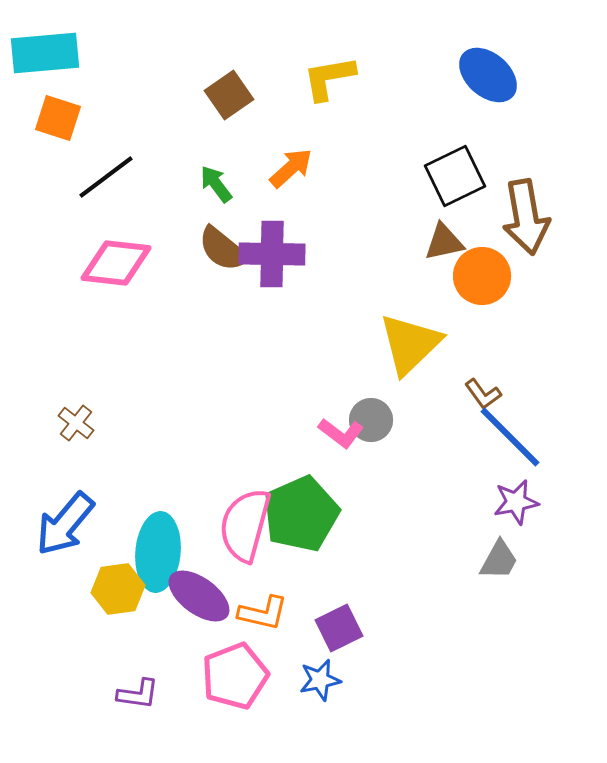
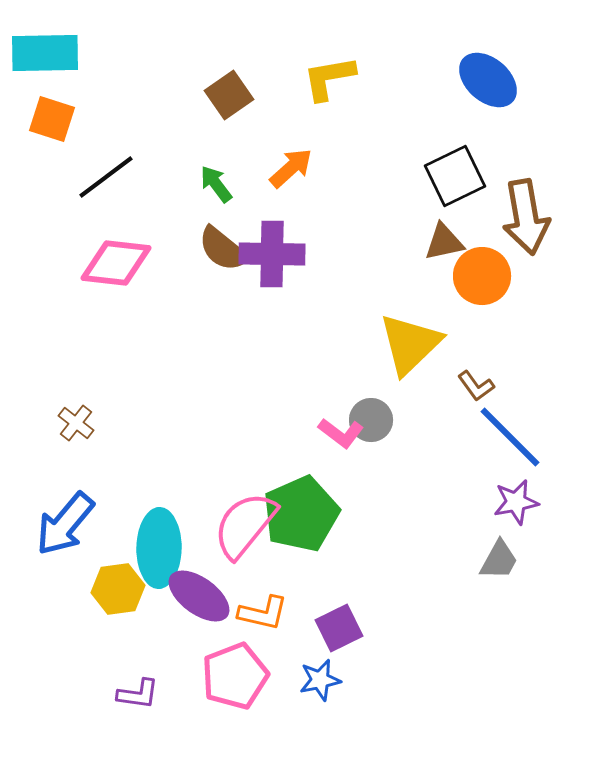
cyan rectangle: rotated 4 degrees clockwise
blue ellipse: moved 5 px down
orange square: moved 6 px left, 1 px down
brown L-shape: moved 7 px left, 8 px up
pink semicircle: rotated 24 degrees clockwise
cyan ellipse: moved 1 px right, 4 px up; rotated 4 degrees counterclockwise
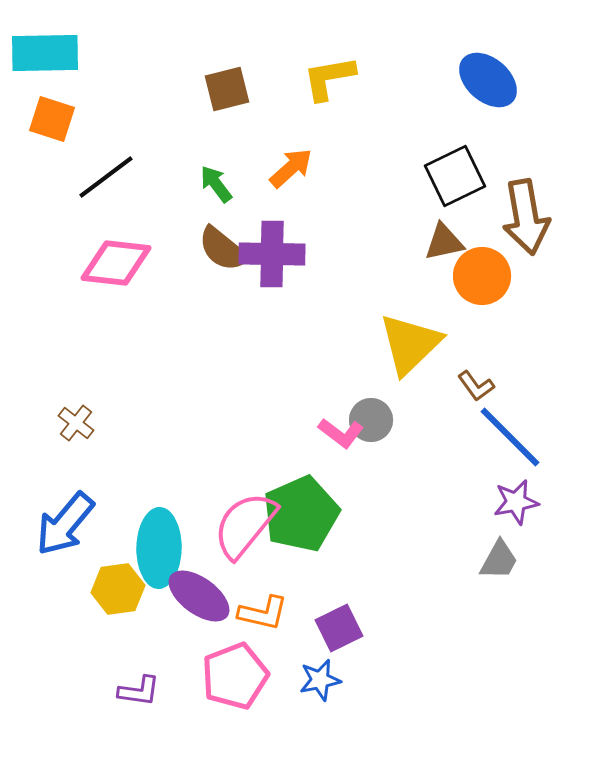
brown square: moved 2 px left, 6 px up; rotated 21 degrees clockwise
purple L-shape: moved 1 px right, 3 px up
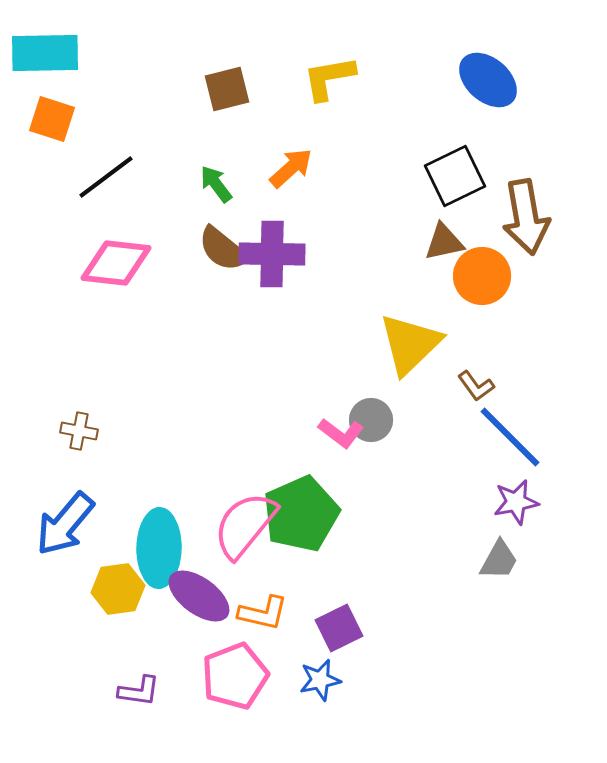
brown cross: moved 3 px right, 8 px down; rotated 27 degrees counterclockwise
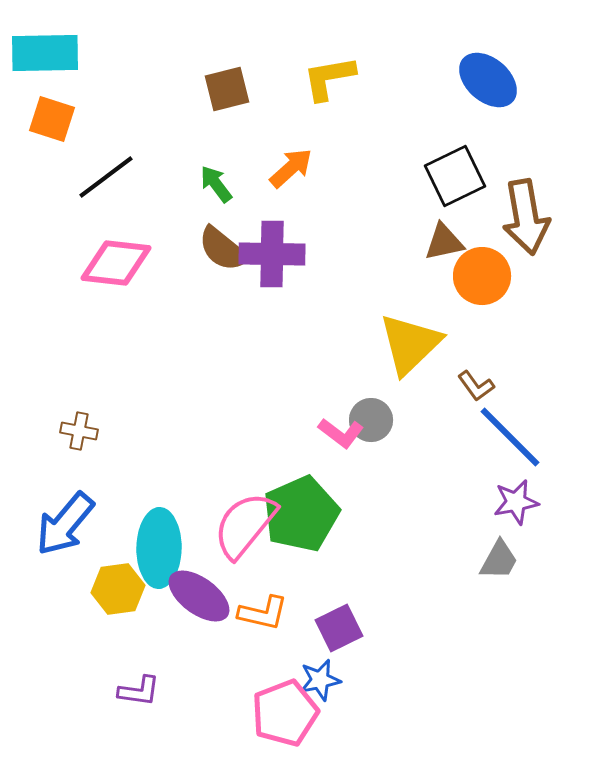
pink pentagon: moved 50 px right, 37 px down
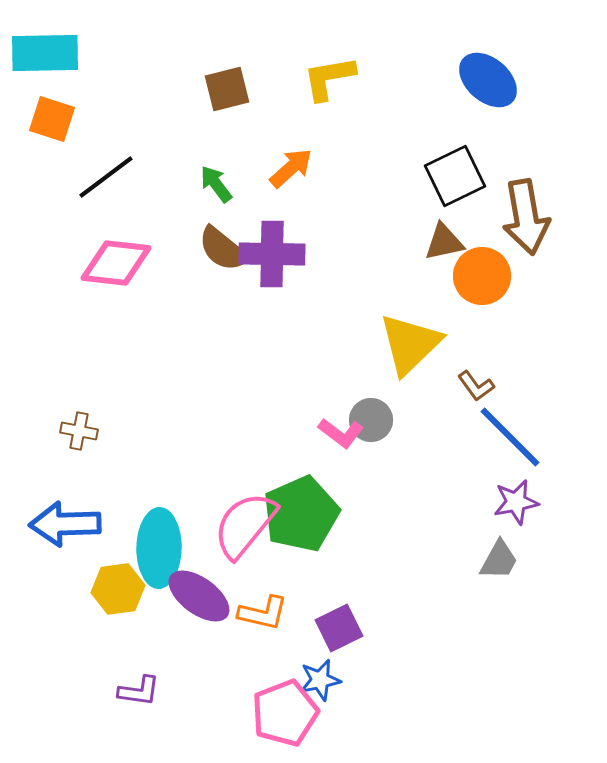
blue arrow: rotated 48 degrees clockwise
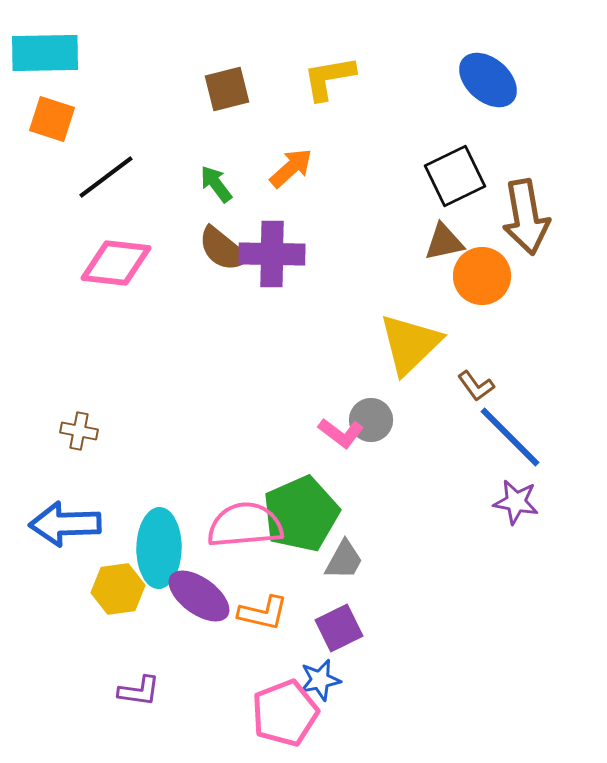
purple star: rotated 21 degrees clockwise
pink semicircle: rotated 46 degrees clockwise
gray trapezoid: moved 155 px left
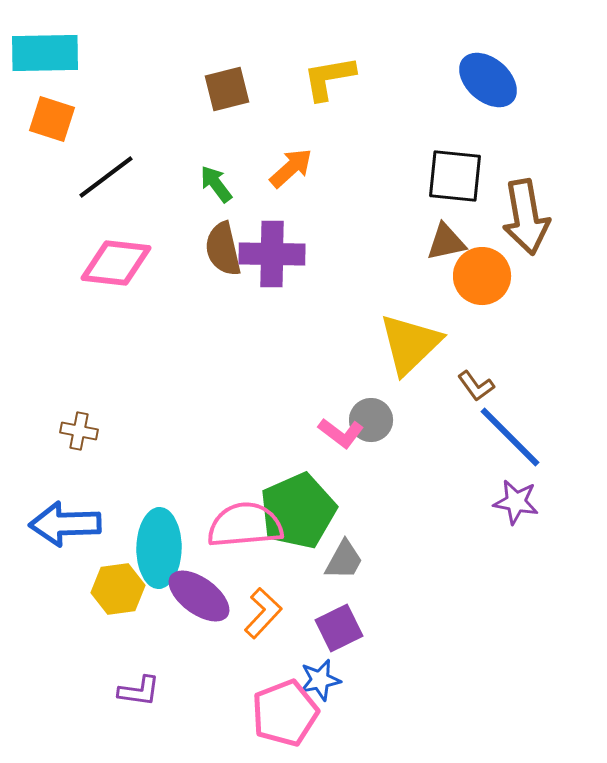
black square: rotated 32 degrees clockwise
brown triangle: moved 2 px right
brown semicircle: rotated 38 degrees clockwise
green pentagon: moved 3 px left, 3 px up
orange L-shape: rotated 60 degrees counterclockwise
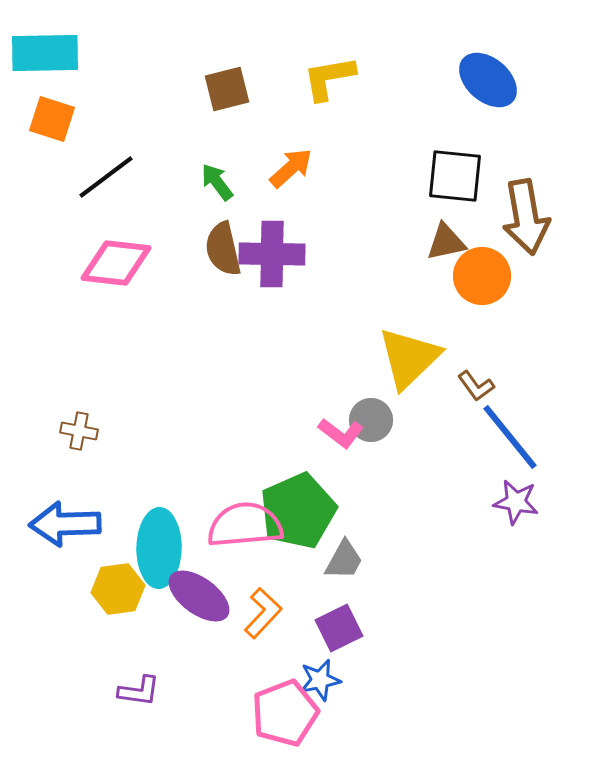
green arrow: moved 1 px right, 2 px up
yellow triangle: moved 1 px left, 14 px down
blue line: rotated 6 degrees clockwise
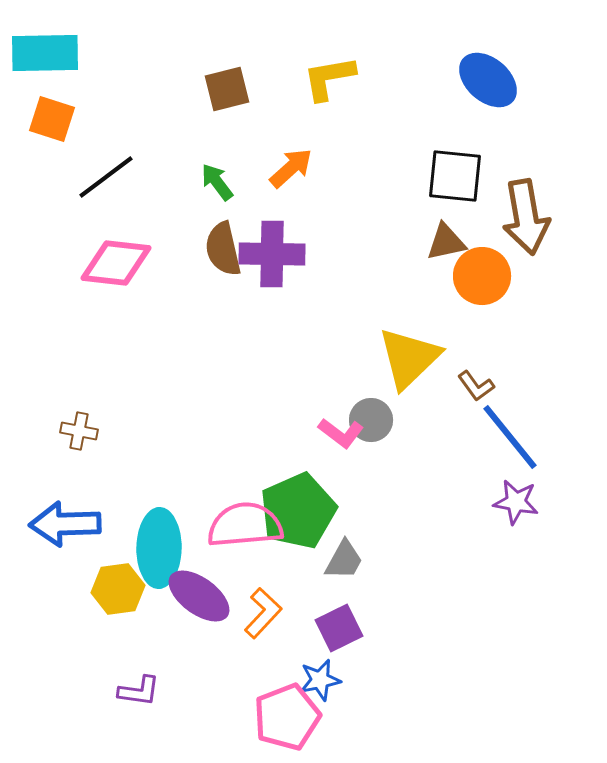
pink pentagon: moved 2 px right, 4 px down
